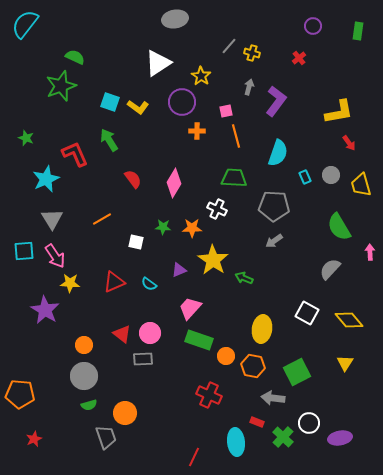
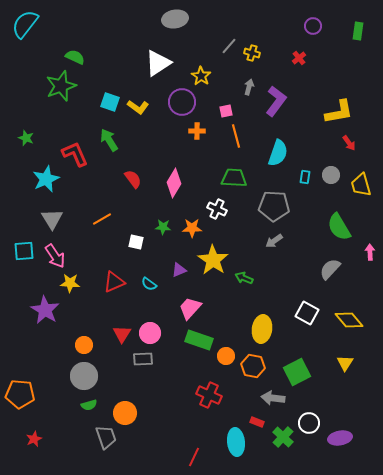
cyan rectangle at (305, 177): rotated 32 degrees clockwise
red triangle at (122, 334): rotated 24 degrees clockwise
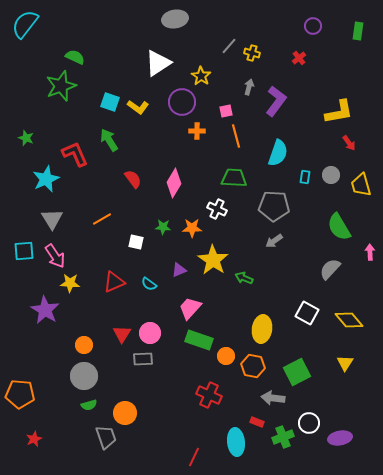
green cross at (283, 437): rotated 25 degrees clockwise
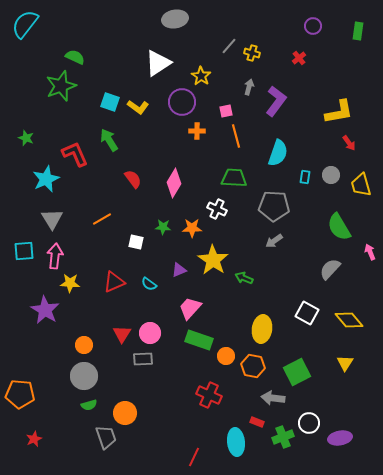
pink arrow at (370, 252): rotated 21 degrees counterclockwise
pink arrow at (55, 256): rotated 140 degrees counterclockwise
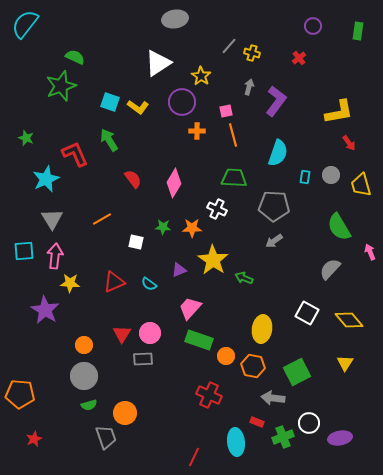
orange line at (236, 136): moved 3 px left, 1 px up
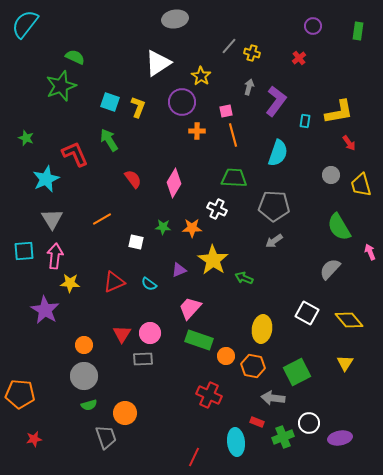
yellow L-shape at (138, 107): rotated 105 degrees counterclockwise
cyan rectangle at (305, 177): moved 56 px up
red star at (34, 439): rotated 14 degrees clockwise
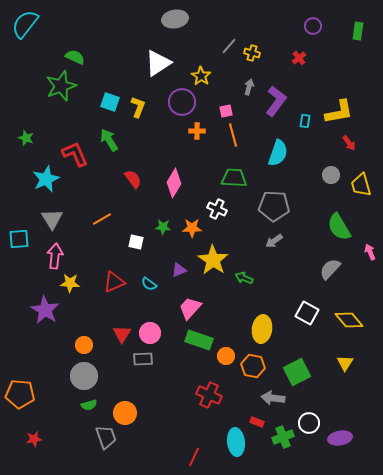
cyan square at (24, 251): moved 5 px left, 12 px up
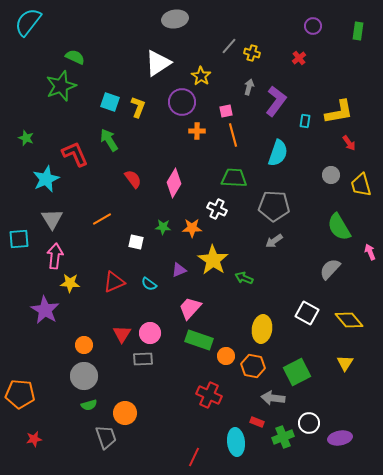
cyan semicircle at (25, 24): moved 3 px right, 2 px up
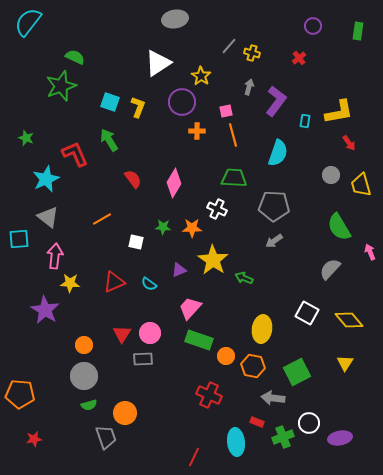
gray triangle at (52, 219): moved 4 px left, 2 px up; rotated 20 degrees counterclockwise
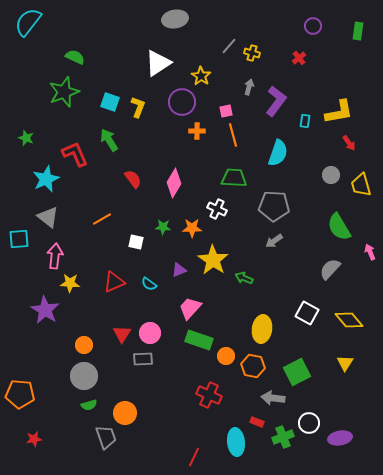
green star at (61, 86): moved 3 px right, 6 px down
